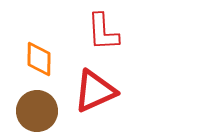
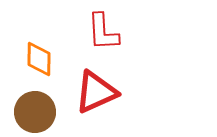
red triangle: moved 1 px right, 1 px down
brown circle: moved 2 px left, 1 px down
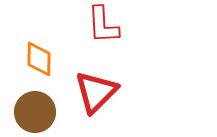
red L-shape: moved 7 px up
red triangle: rotated 21 degrees counterclockwise
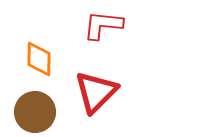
red L-shape: rotated 99 degrees clockwise
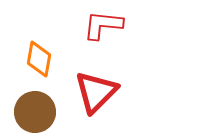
orange diamond: rotated 9 degrees clockwise
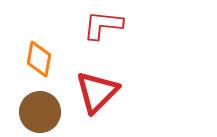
red triangle: moved 1 px right
brown circle: moved 5 px right
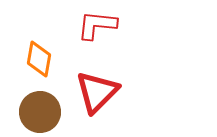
red L-shape: moved 6 px left
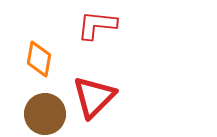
red triangle: moved 3 px left, 5 px down
brown circle: moved 5 px right, 2 px down
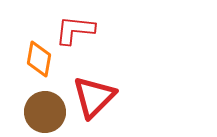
red L-shape: moved 22 px left, 5 px down
brown circle: moved 2 px up
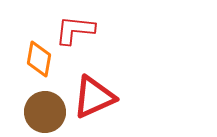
red triangle: rotated 21 degrees clockwise
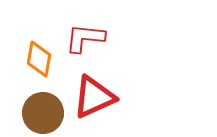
red L-shape: moved 10 px right, 8 px down
brown circle: moved 2 px left, 1 px down
